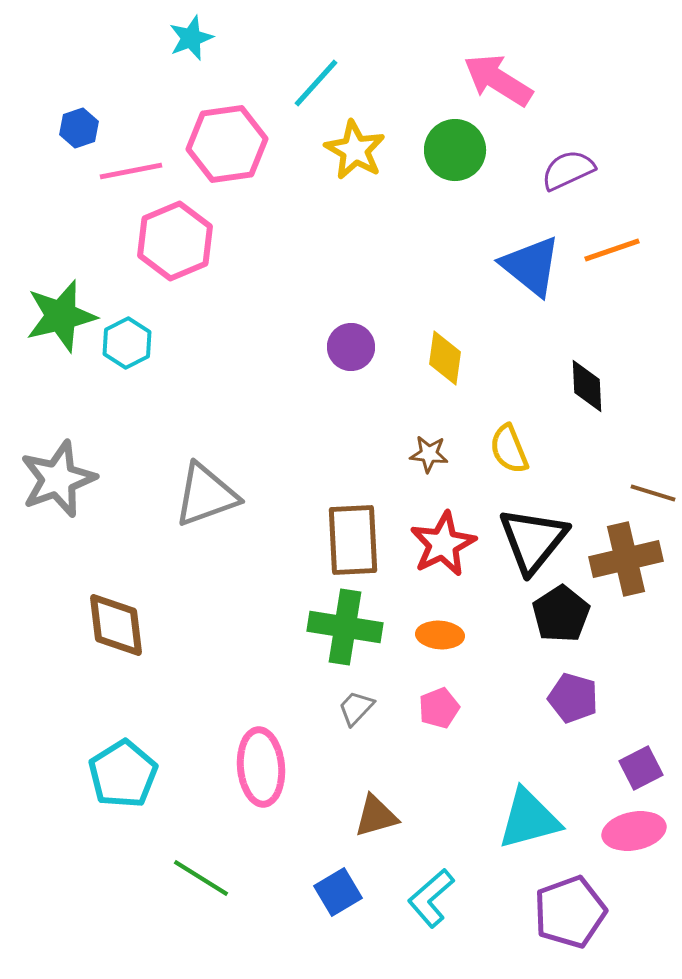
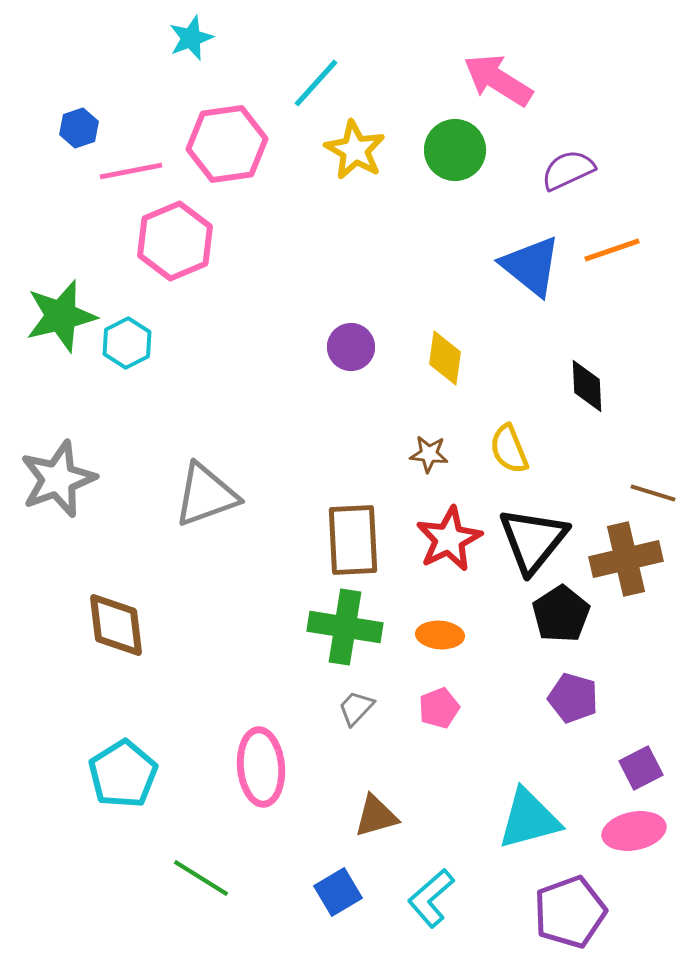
red star at (443, 544): moved 6 px right, 5 px up
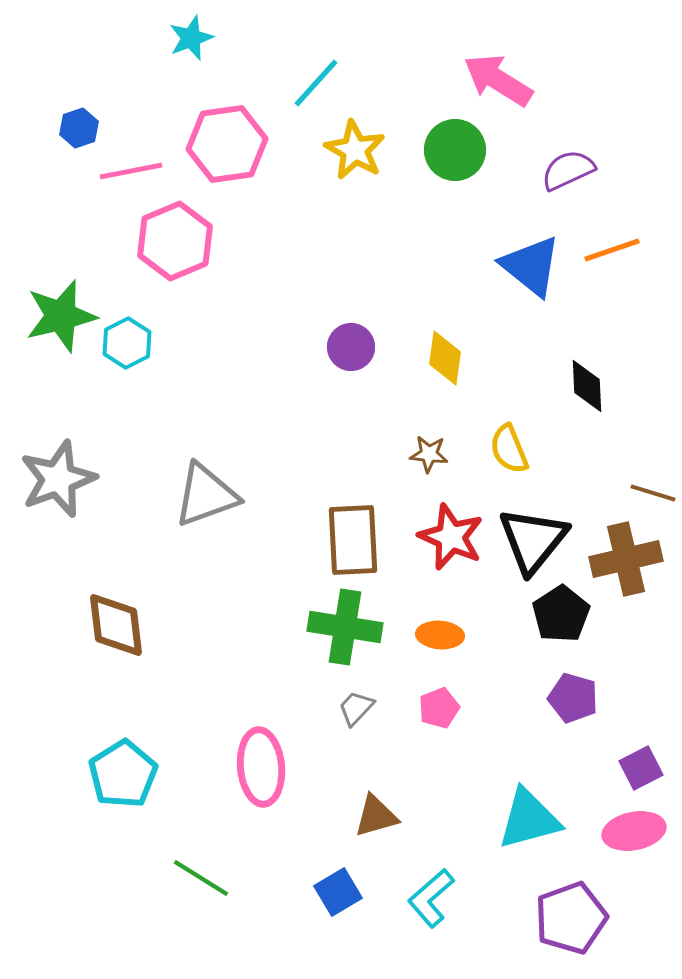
red star at (449, 539): moved 2 px right, 2 px up; rotated 22 degrees counterclockwise
purple pentagon at (570, 912): moved 1 px right, 6 px down
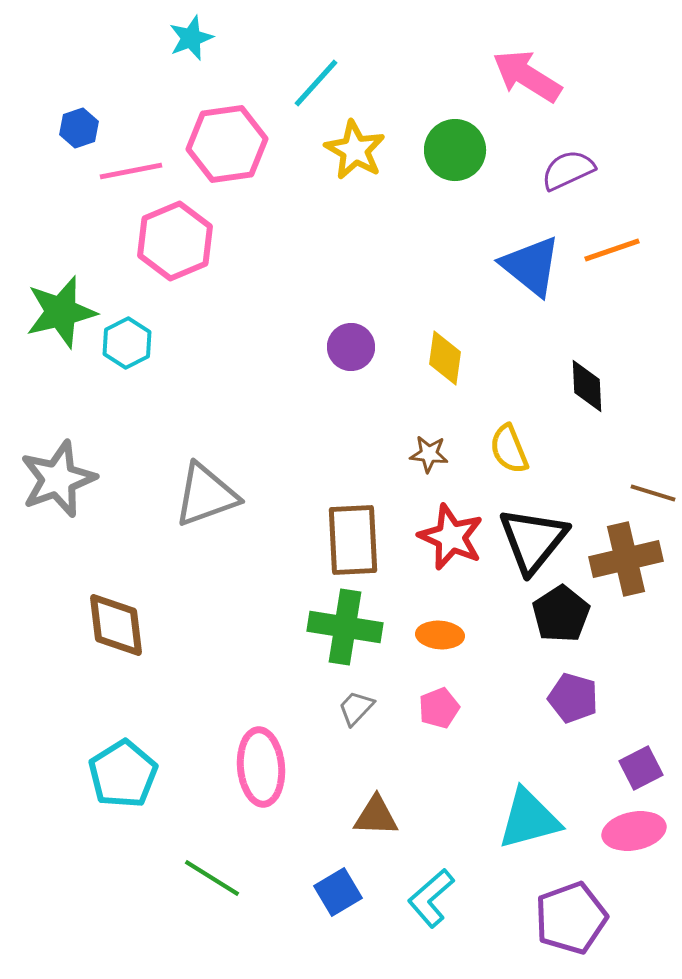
pink arrow at (498, 80): moved 29 px right, 4 px up
green star at (61, 316): moved 4 px up
brown triangle at (376, 816): rotated 18 degrees clockwise
green line at (201, 878): moved 11 px right
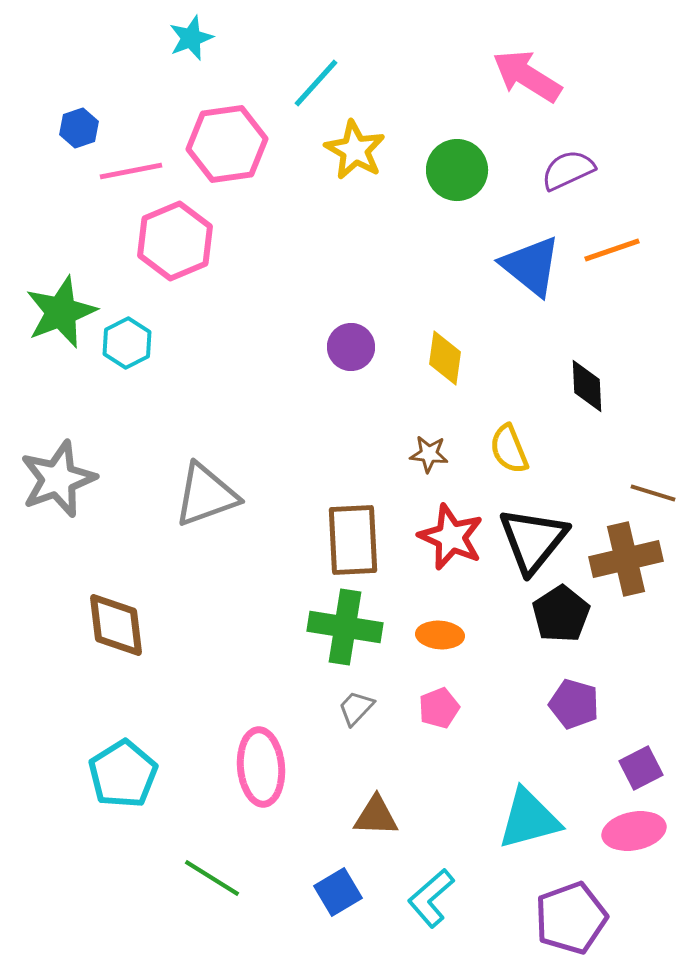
green circle at (455, 150): moved 2 px right, 20 px down
green star at (61, 312): rotated 8 degrees counterclockwise
purple pentagon at (573, 698): moved 1 px right, 6 px down
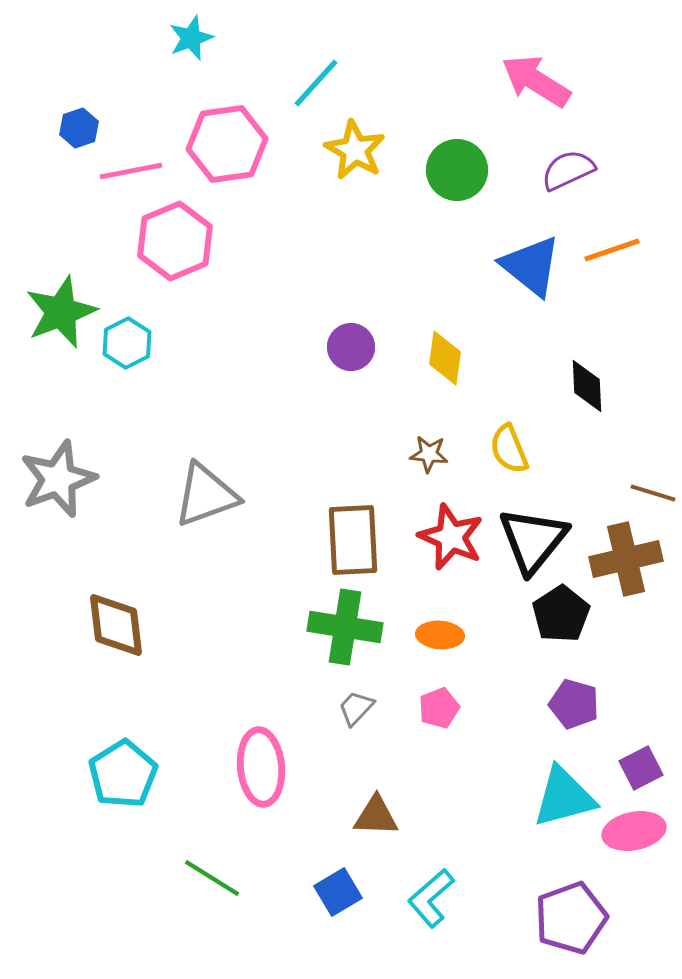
pink arrow at (527, 76): moved 9 px right, 5 px down
cyan triangle at (529, 819): moved 35 px right, 22 px up
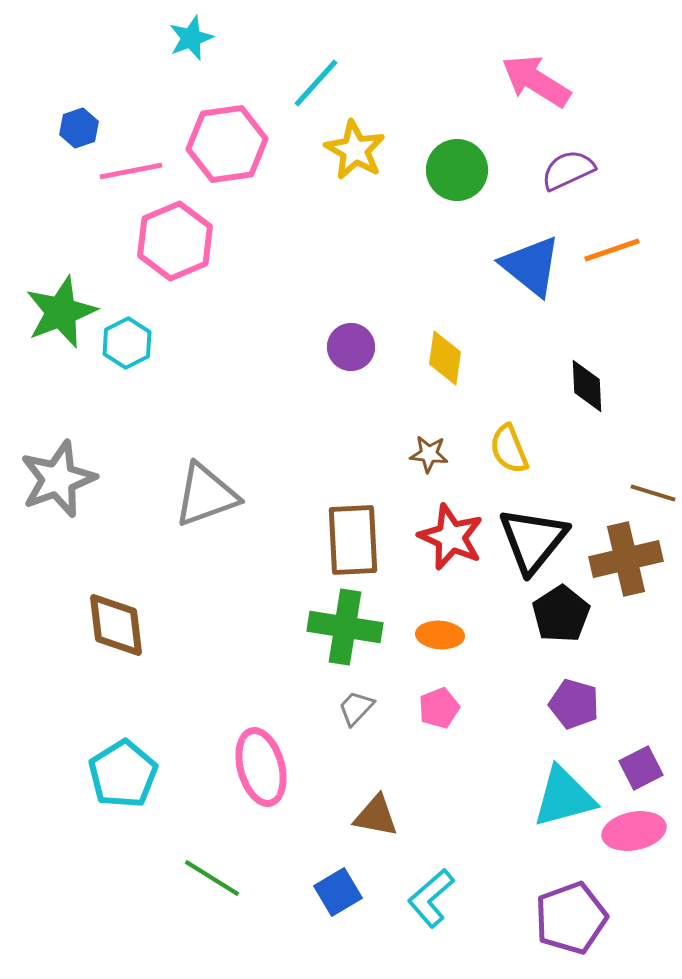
pink ellipse at (261, 767): rotated 10 degrees counterclockwise
brown triangle at (376, 816): rotated 9 degrees clockwise
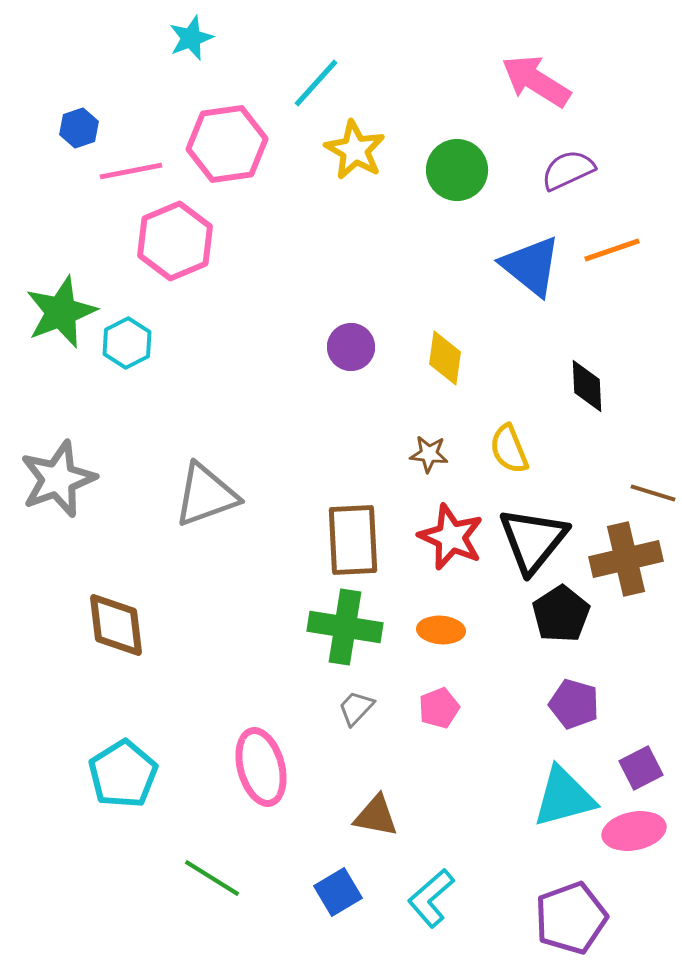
orange ellipse at (440, 635): moved 1 px right, 5 px up
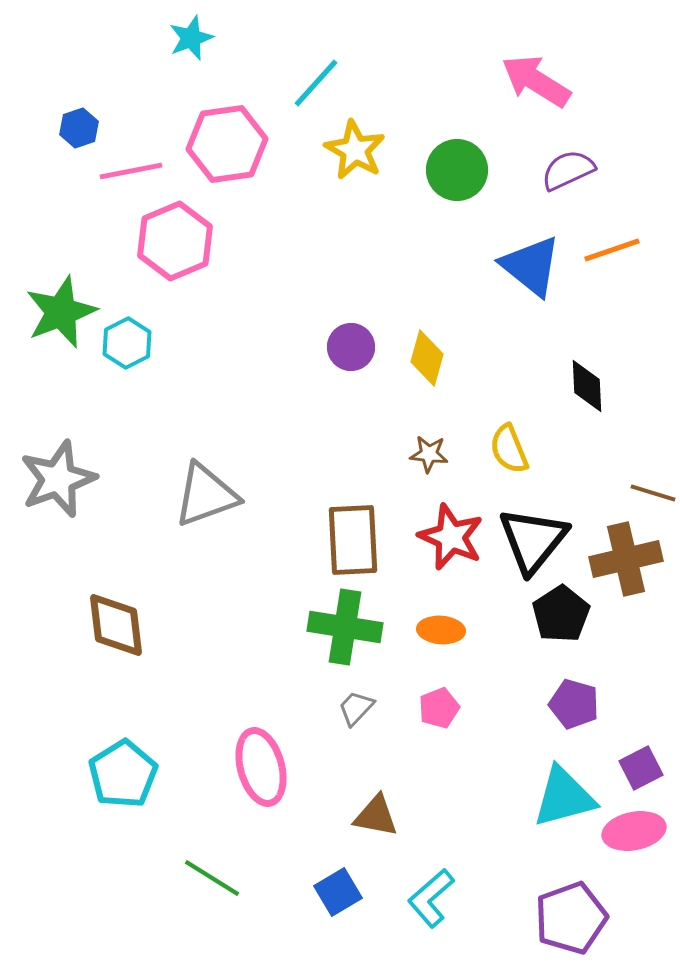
yellow diamond at (445, 358): moved 18 px left; rotated 8 degrees clockwise
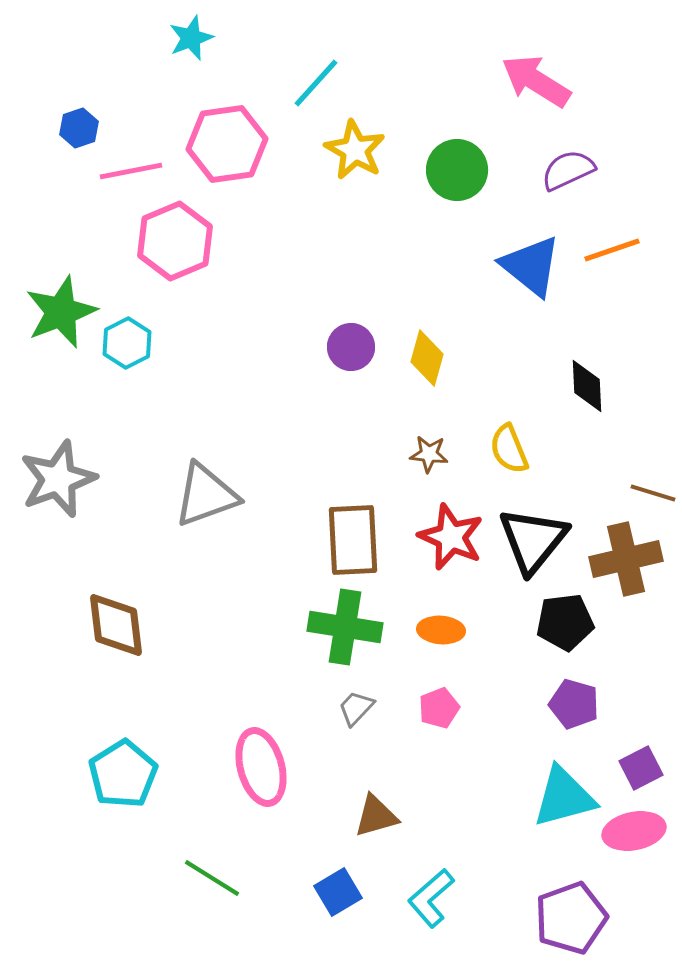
black pentagon at (561, 614): moved 4 px right, 8 px down; rotated 26 degrees clockwise
brown triangle at (376, 816): rotated 27 degrees counterclockwise
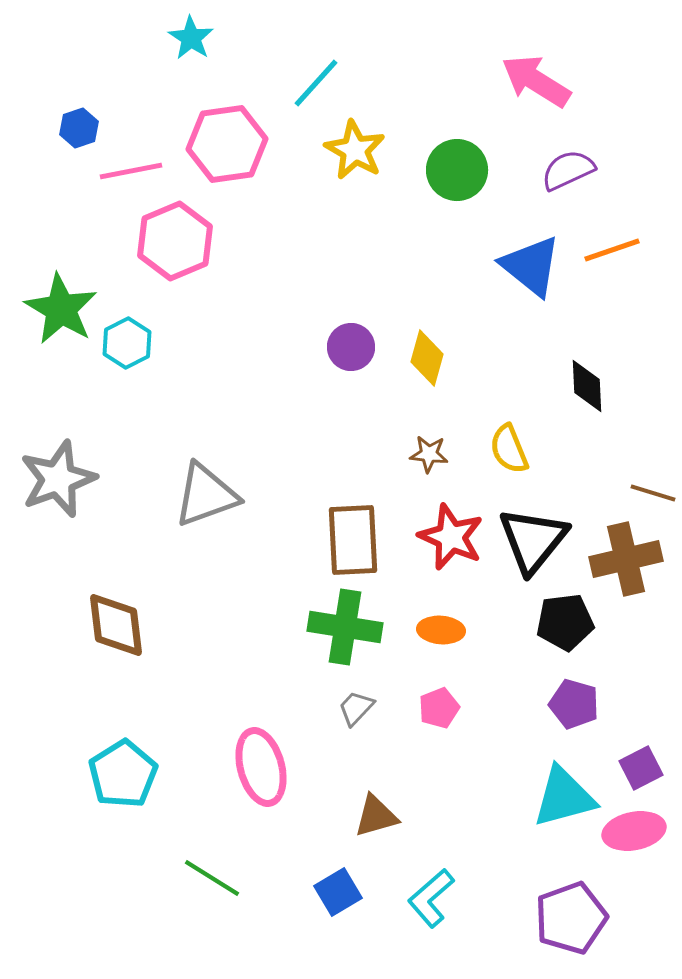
cyan star at (191, 38): rotated 18 degrees counterclockwise
green star at (61, 312): moved 3 px up; rotated 20 degrees counterclockwise
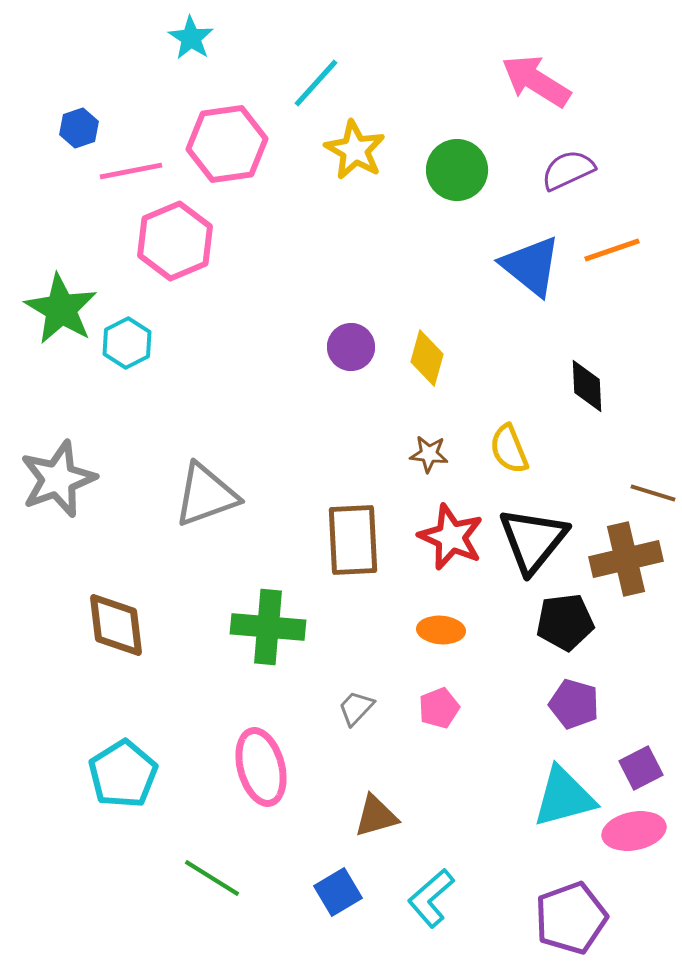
green cross at (345, 627): moved 77 px left; rotated 4 degrees counterclockwise
